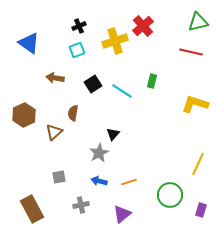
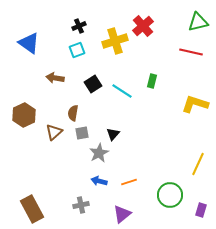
gray square: moved 23 px right, 44 px up
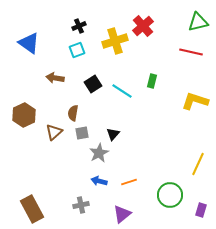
yellow L-shape: moved 3 px up
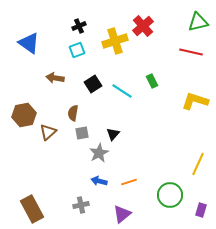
green rectangle: rotated 40 degrees counterclockwise
brown hexagon: rotated 15 degrees clockwise
brown triangle: moved 6 px left
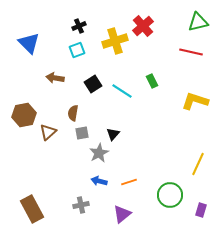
blue triangle: rotated 10 degrees clockwise
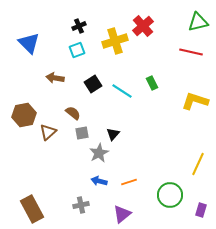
green rectangle: moved 2 px down
brown semicircle: rotated 119 degrees clockwise
